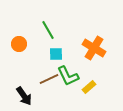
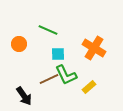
green line: rotated 36 degrees counterclockwise
cyan square: moved 2 px right
green L-shape: moved 2 px left, 1 px up
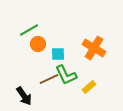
green line: moved 19 px left; rotated 54 degrees counterclockwise
orange circle: moved 19 px right
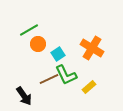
orange cross: moved 2 px left
cyan square: rotated 32 degrees counterclockwise
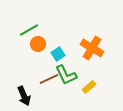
black arrow: rotated 12 degrees clockwise
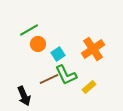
orange cross: moved 1 px right, 1 px down; rotated 25 degrees clockwise
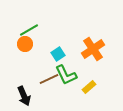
orange circle: moved 13 px left
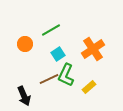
green line: moved 22 px right
green L-shape: rotated 50 degrees clockwise
